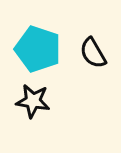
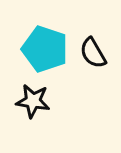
cyan pentagon: moved 7 px right
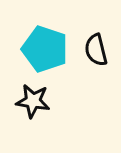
black semicircle: moved 3 px right, 3 px up; rotated 16 degrees clockwise
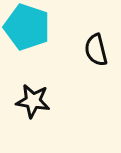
cyan pentagon: moved 18 px left, 22 px up
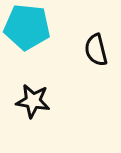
cyan pentagon: rotated 12 degrees counterclockwise
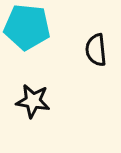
black semicircle: rotated 8 degrees clockwise
